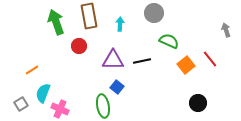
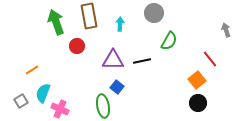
green semicircle: rotated 96 degrees clockwise
red circle: moved 2 px left
orange square: moved 11 px right, 15 px down
gray square: moved 3 px up
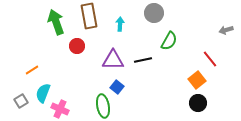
gray arrow: rotated 88 degrees counterclockwise
black line: moved 1 px right, 1 px up
